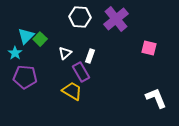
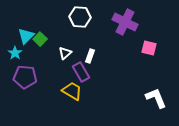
purple cross: moved 9 px right, 3 px down; rotated 25 degrees counterclockwise
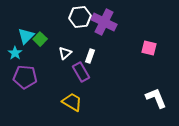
white hexagon: rotated 10 degrees counterclockwise
purple cross: moved 21 px left
yellow trapezoid: moved 11 px down
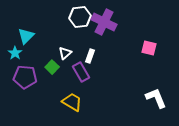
green square: moved 12 px right, 28 px down
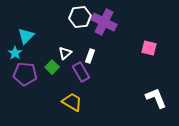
purple pentagon: moved 3 px up
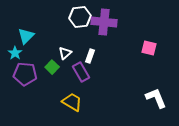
purple cross: rotated 20 degrees counterclockwise
